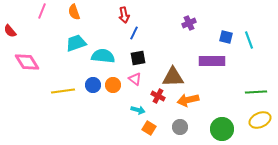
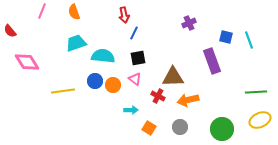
purple rectangle: rotated 70 degrees clockwise
blue circle: moved 2 px right, 4 px up
cyan arrow: moved 7 px left; rotated 16 degrees counterclockwise
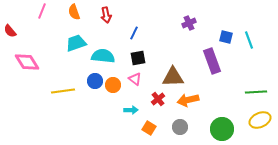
red arrow: moved 18 px left
red cross: moved 3 px down; rotated 24 degrees clockwise
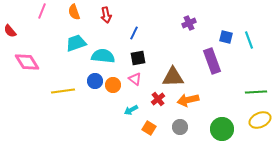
cyan arrow: rotated 152 degrees clockwise
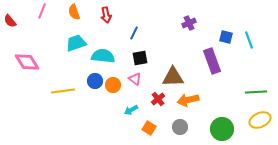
red semicircle: moved 10 px up
black square: moved 2 px right
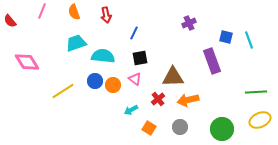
yellow line: rotated 25 degrees counterclockwise
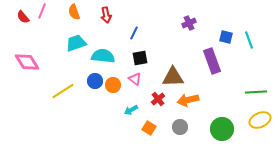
red semicircle: moved 13 px right, 4 px up
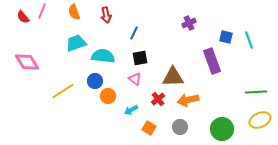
orange circle: moved 5 px left, 11 px down
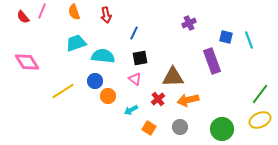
green line: moved 4 px right, 2 px down; rotated 50 degrees counterclockwise
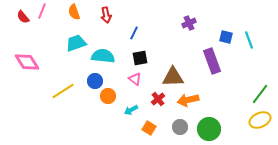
green circle: moved 13 px left
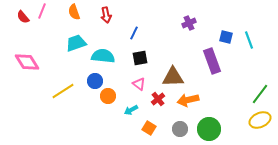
pink triangle: moved 4 px right, 5 px down
gray circle: moved 2 px down
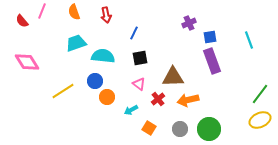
red semicircle: moved 1 px left, 4 px down
blue square: moved 16 px left; rotated 24 degrees counterclockwise
orange circle: moved 1 px left, 1 px down
